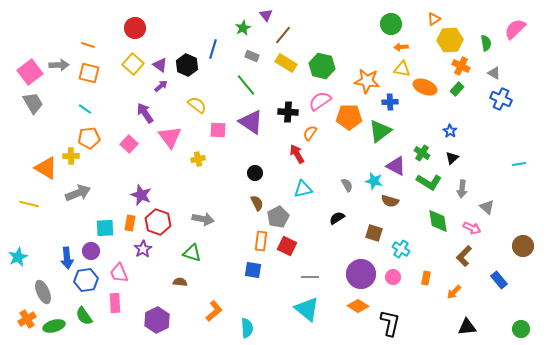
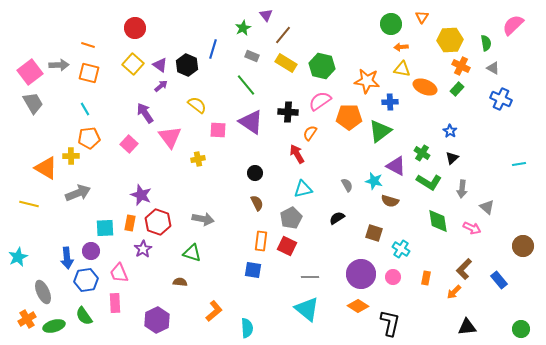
orange triangle at (434, 19): moved 12 px left, 2 px up; rotated 24 degrees counterclockwise
pink semicircle at (515, 29): moved 2 px left, 4 px up
gray triangle at (494, 73): moved 1 px left, 5 px up
cyan line at (85, 109): rotated 24 degrees clockwise
gray pentagon at (278, 217): moved 13 px right, 1 px down
brown L-shape at (464, 256): moved 13 px down
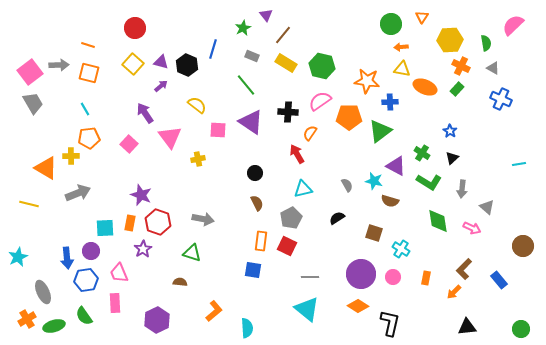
purple triangle at (160, 65): moved 1 px right, 3 px up; rotated 21 degrees counterclockwise
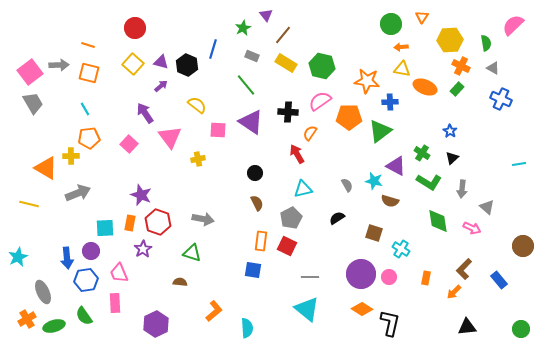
pink circle at (393, 277): moved 4 px left
orange diamond at (358, 306): moved 4 px right, 3 px down
purple hexagon at (157, 320): moved 1 px left, 4 px down
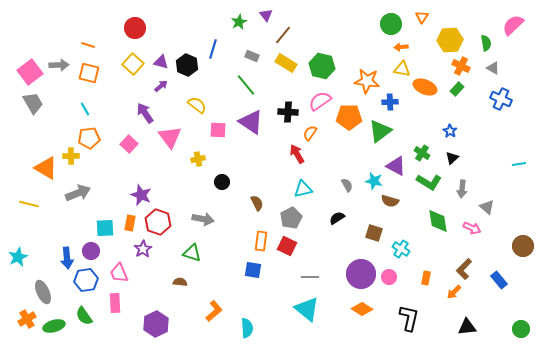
green star at (243, 28): moved 4 px left, 6 px up
black circle at (255, 173): moved 33 px left, 9 px down
black L-shape at (390, 323): moved 19 px right, 5 px up
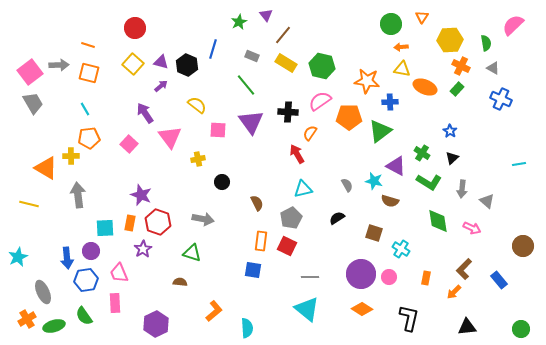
purple triangle at (251, 122): rotated 20 degrees clockwise
gray arrow at (78, 193): moved 2 px down; rotated 75 degrees counterclockwise
gray triangle at (487, 207): moved 6 px up
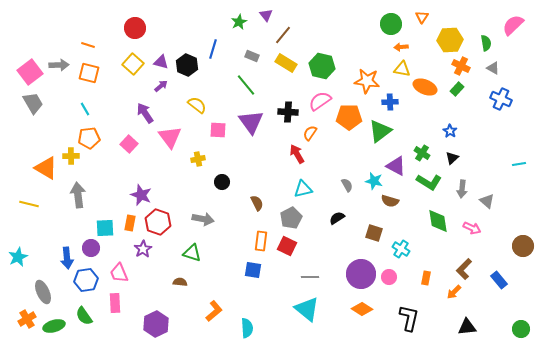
purple circle at (91, 251): moved 3 px up
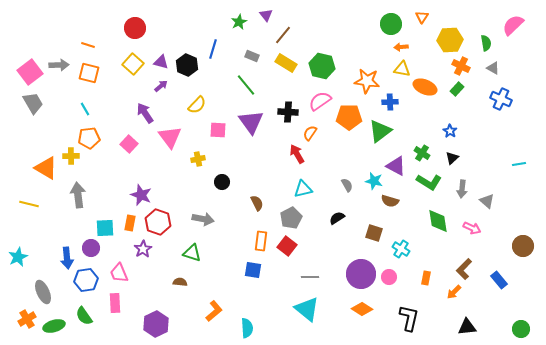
yellow semicircle at (197, 105): rotated 96 degrees clockwise
red square at (287, 246): rotated 12 degrees clockwise
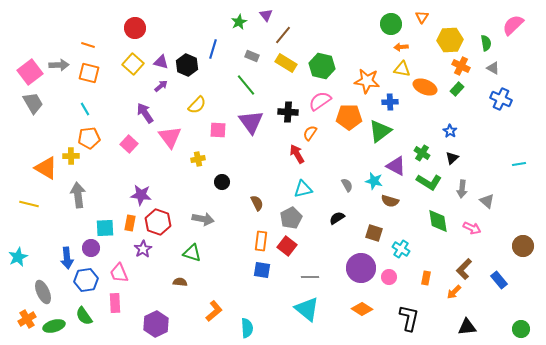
purple star at (141, 195): rotated 15 degrees counterclockwise
blue square at (253, 270): moved 9 px right
purple circle at (361, 274): moved 6 px up
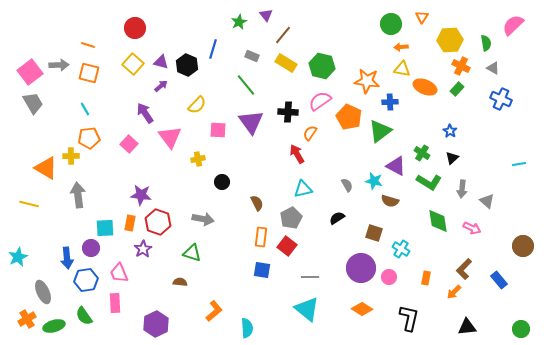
orange pentagon at (349, 117): rotated 25 degrees clockwise
orange rectangle at (261, 241): moved 4 px up
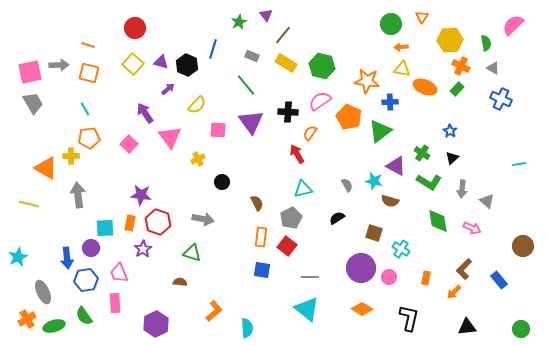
pink square at (30, 72): rotated 25 degrees clockwise
purple arrow at (161, 86): moved 7 px right, 3 px down
yellow cross at (198, 159): rotated 16 degrees counterclockwise
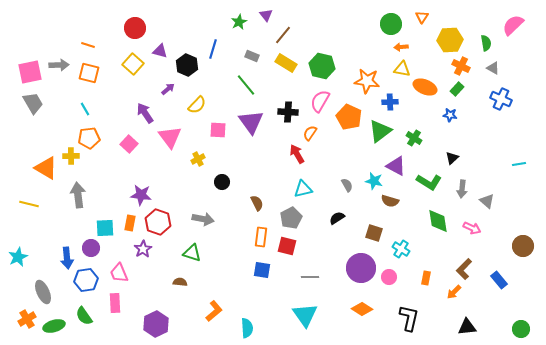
purple triangle at (161, 62): moved 1 px left, 11 px up
pink semicircle at (320, 101): rotated 25 degrees counterclockwise
blue star at (450, 131): moved 16 px up; rotated 24 degrees counterclockwise
green cross at (422, 153): moved 8 px left, 15 px up
red square at (287, 246): rotated 24 degrees counterclockwise
cyan triangle at (307, 309): moved 2 px left, 6 px down; rotated 16 degrees clockwise
